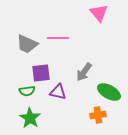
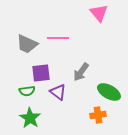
gray arrow: moved 3 px left
purple triangle: rotated 24 degrees clockwise
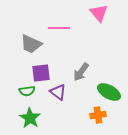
pink line: moved 1 px right, 10 px up
gray trapezoid: moved 4 px right
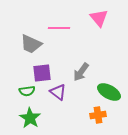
pink triangle: moved 5 px down
purple square: moved 1 px right
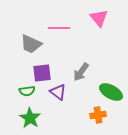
green ellipse: moved 2 px right
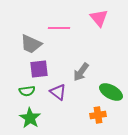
purple square: moved 3 px left, 4 px up
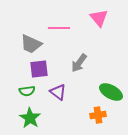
gray arrow: moved 2 px left, 9 px up
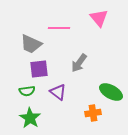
orange cross: moved 5 px left, 2 px up
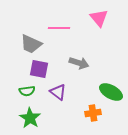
gray arrow: rotated 108 degrees counterclockwise
purple square: rotated 18 degrees clockwise
